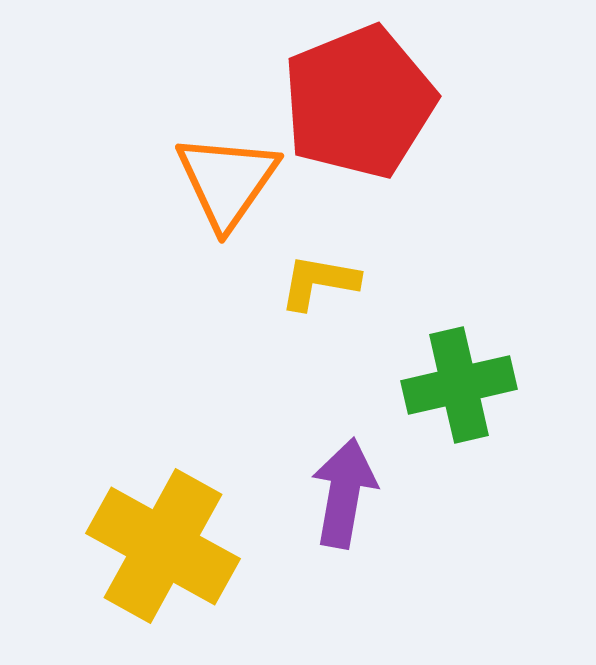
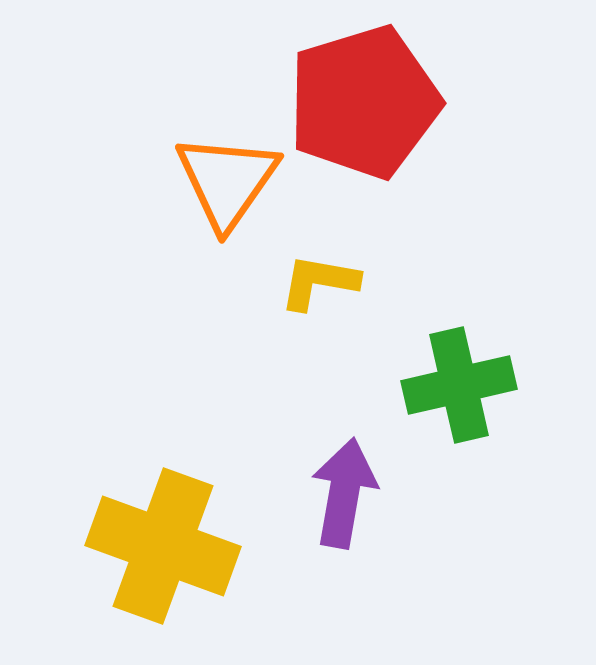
red pentagon: moved 5 px right; rotated 5 degrees clockwise
yellow cross: rotated 9 degrees counterclockwise
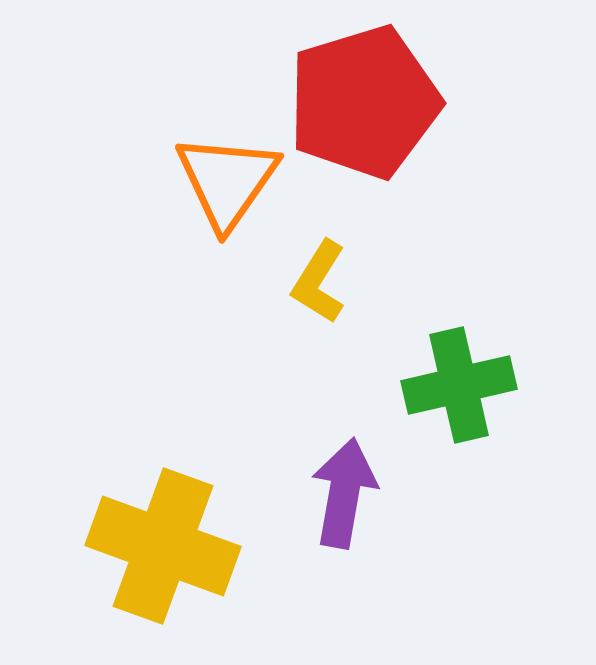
yellow L-shape: rotated 68 degrees counterclockwise
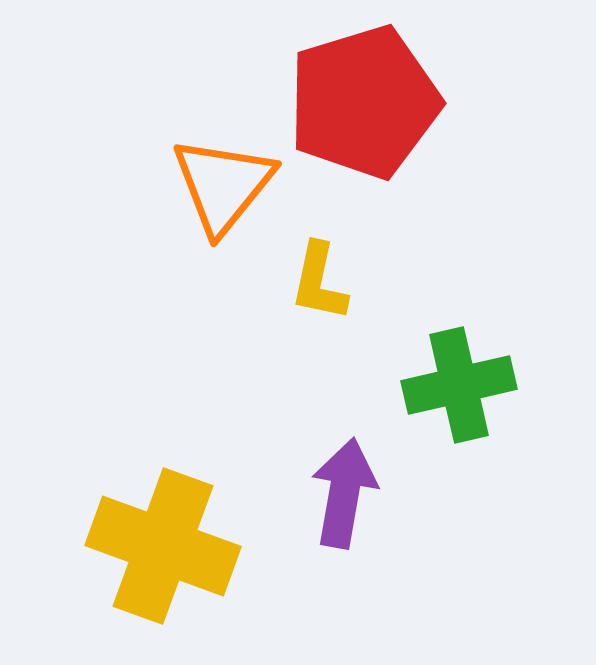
orange triangle: moved 4 px left, 4 px down; rotated 4 degrees clockwise
yellow L-shape: rotated 20 degrees counterclockwise
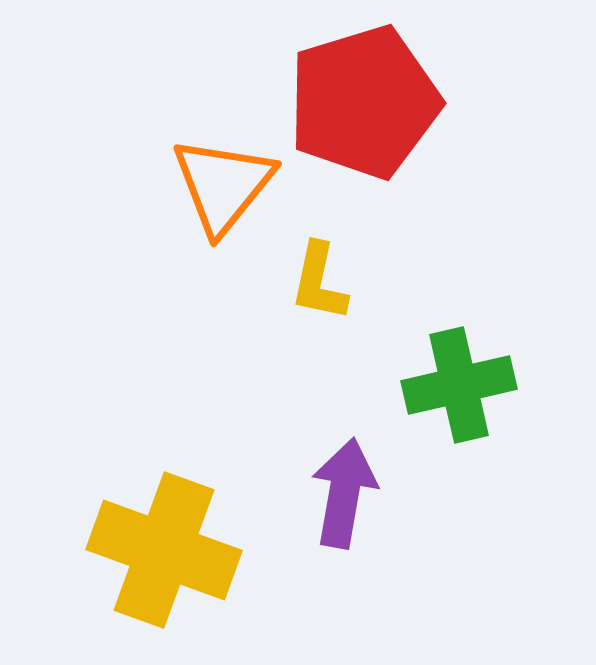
yellow cross: moved 1 px right, 4 px down
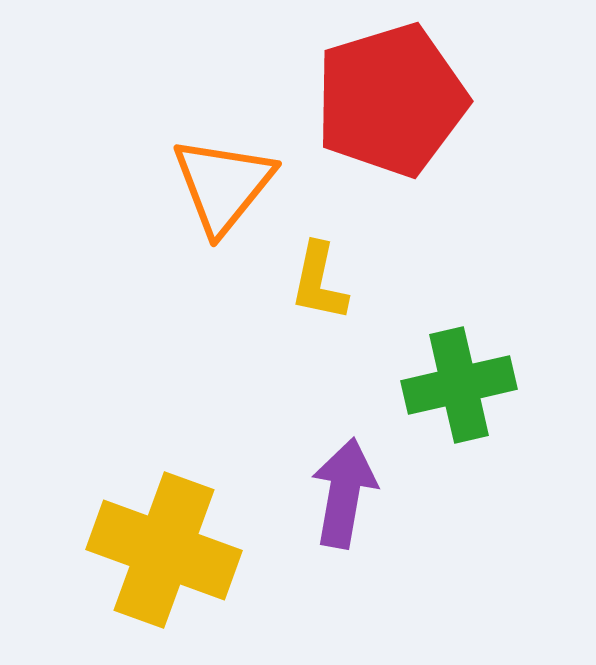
red pentagon: moved 27 px right, 2 px up
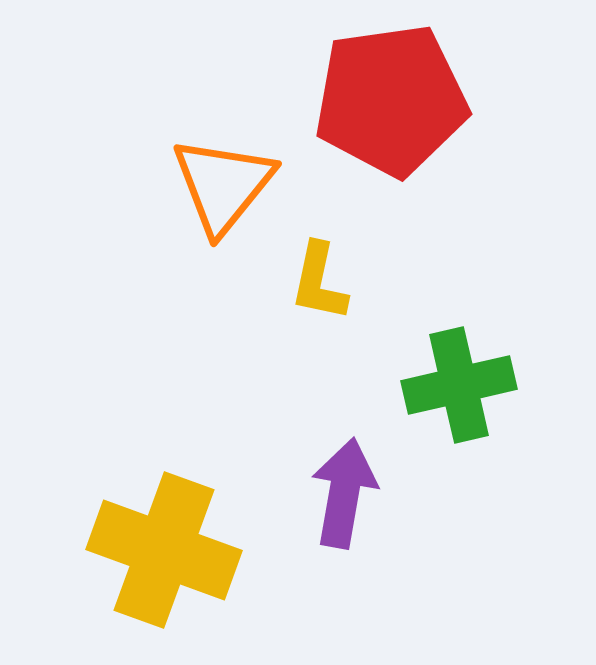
red pentagon: rotated 9 degrees clockwise
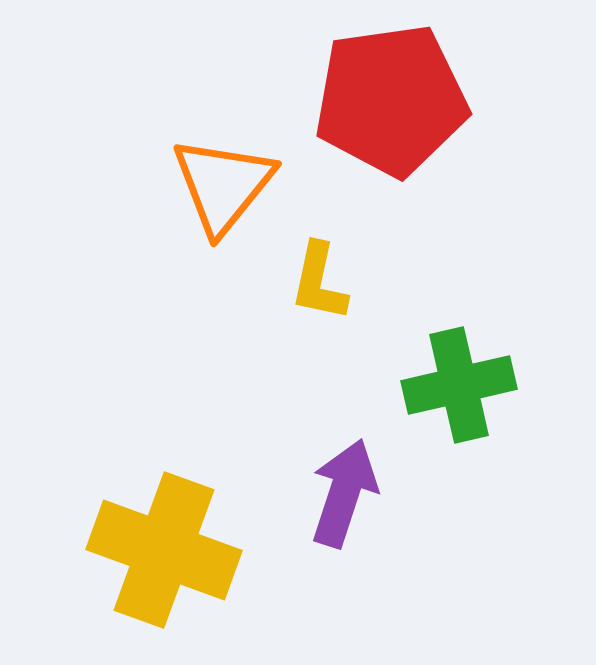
purple arrow: rotated 8 degrees clockwise
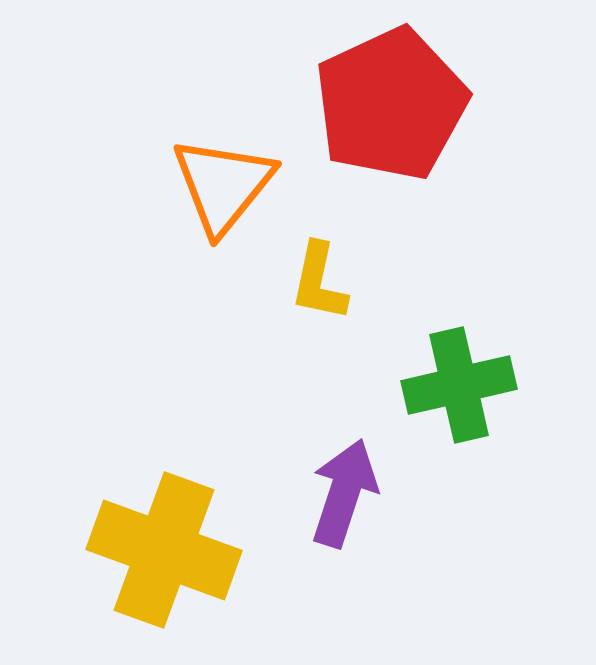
red pentagon: moved 4 px down; rotated 17 degrees counterclockwise
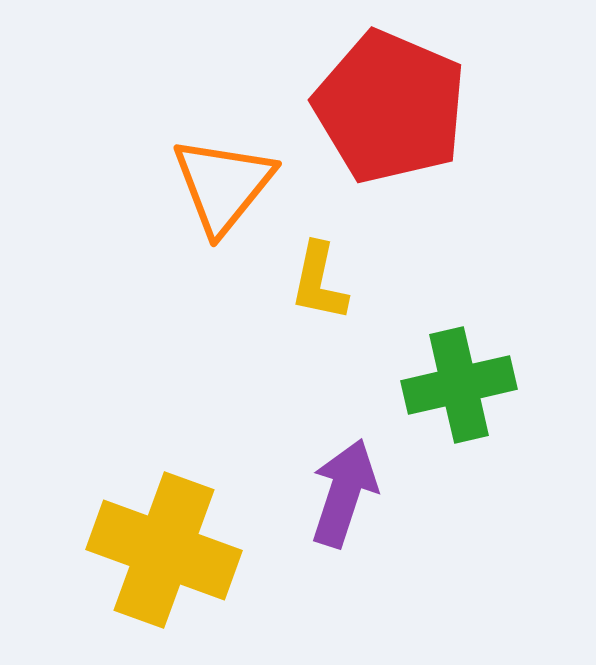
red pentagon: moved 1 px left, 3 px down; rotated 24 degrees counterclockwise
